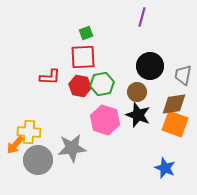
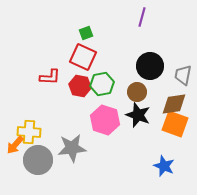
red square: rotated 28 degrees clockwise
blue star: moved 1 px left, 2 px up
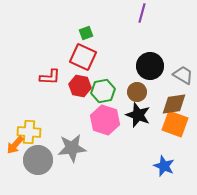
purple line: moved 4 px up
gray trapezoid: rotated 110 degrees clockwise
green hexagon: moved 1 px right, 7 px down
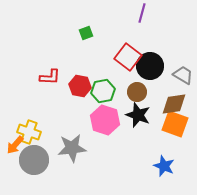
red square: moved 45 px right; rotated 12 degrees clockwise
yellow cross: rotated 15 degrees clockwise
gray circle: moved 4 px left
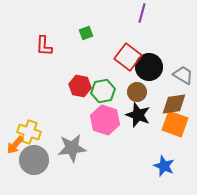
black circle: moved 1 px left, 1 px down
red L-shape: moved 6 px left, 31 px up; rotated 90 degrees clockwise
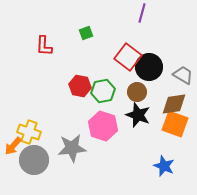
pink hexagon: moved 2 px left, 6 px down
orange arrow: moved 2 px left, 1 px down
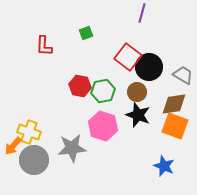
orange square: moved 2 px down
